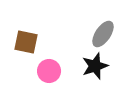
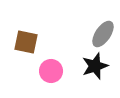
pink circle: moved 2 px right
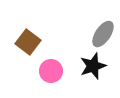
brown square: moved 2 px right; rotated 25 degrees clockwise
black star: moved 2 px left
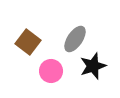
gray ellipse: moved 28 px left, 5 px down
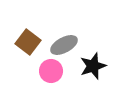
gray ellipse: moved 11 px left, 6 px down; rotated 28 degrees clockwise
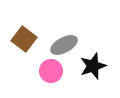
brown square: moved 4 px left, 3 px up
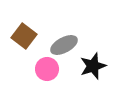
brown square: moved 3 px up
pink circle: moved 4 px left, 2 px up
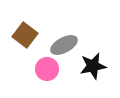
brown square: moved 1 px right, 1 px up
black star: rotated 8 degrees clockwise
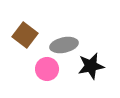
gray ellipse: rotated 16 degrees clockwise
black star: moved 2 px left
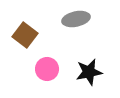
gray ellipse: moved 12 px right, 26 px up
black star: moved 2 px left, 6 px down
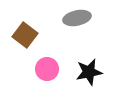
gray ellipse: moved 1 px right, 1 px up
